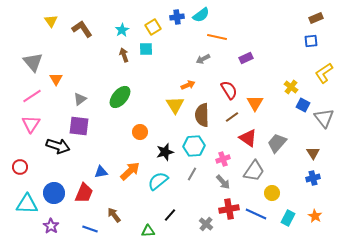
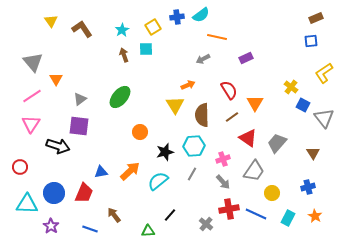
blue cross at (313, 178): moved 5 px left, 9 px down
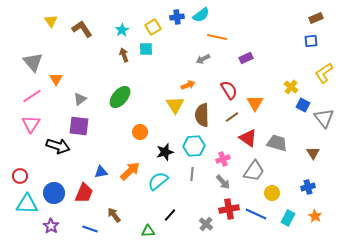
gray trapezoid at (277, 143): rotated 65 degrees clockwise
red circle at (20, 167): moved 9 px down
gray line at (192, 174): rotated 24 degrees counterclockwise
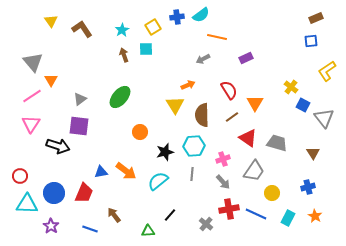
yellow L-shape at (324, 73): moved 3 px right, 2 px up
orange triangle at (56, 79): moved 5 px left, 1 px down
orange arrow at (130, 171): moved 4 px left; rotated 80 degrees clockwise
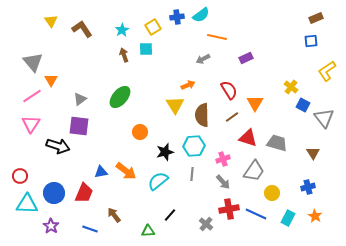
red triangle at (248, 138): rotated 18 degrees counterclockwise
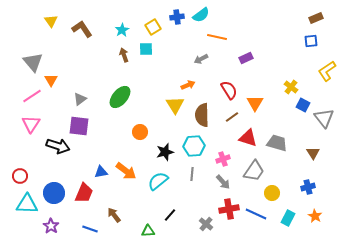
gray arrow at (203, 59): moved 2 px left
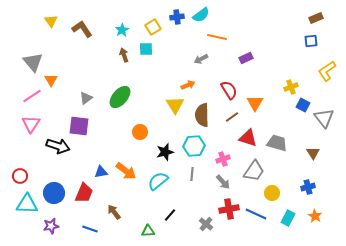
yellow cross at (291, 87): rotated 32 degrees clockwise
gray triangle at (80, 99): moved 6 px right, 1 px up
brown arrow at (114, 215): moved 3 px up
purple star at (51, 226): rotated 28 degrees clockwise
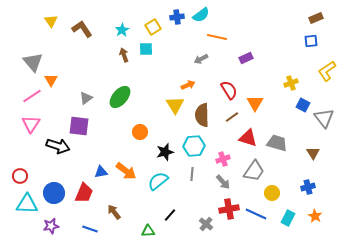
yellow cross at (291, 87): moved 4 px up
